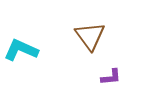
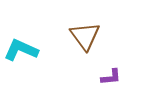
brown triangle: moved 5 px left
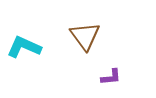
cyan L-shape: moved 3 px right, 3 px up
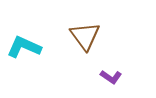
purple L-shape: rotated 40 degrees clockwise
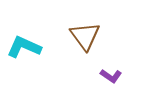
purple L-shape: moved 1 px up
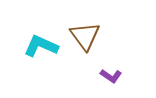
cyan L-shape: moved 17 px right, 1 px up
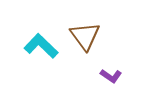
cyan L-shape: rotated 20 degrees clockwise
